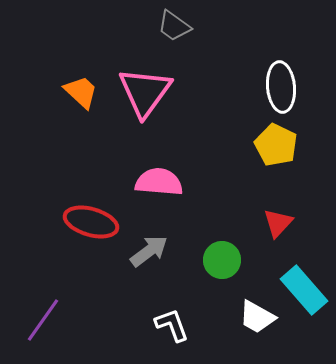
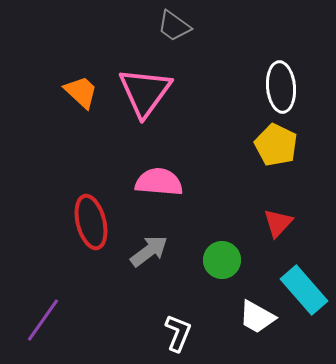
red ellipse: rotated 60 degrees clockwise
white L-shape: moved 6 px right, 8 px down; rotated 42 degrees clockwise
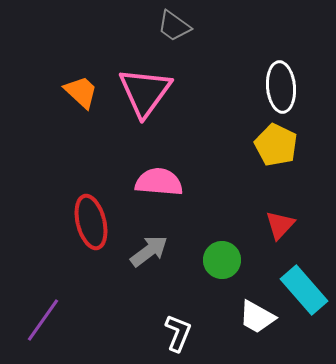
red triangle: moved 2 px right, 2 px down
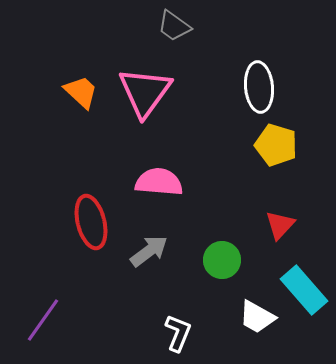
white ellipse: moved 22 px left
yellow pentagon: rotated 9 degrees counterclockwise
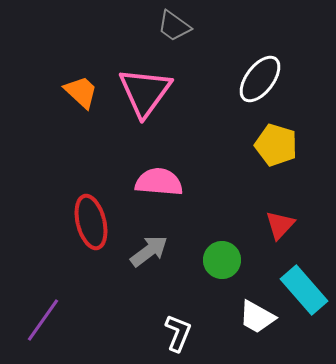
white ellipse: moved 1 px right, 8 px up; rotated 42 degrees clockwise
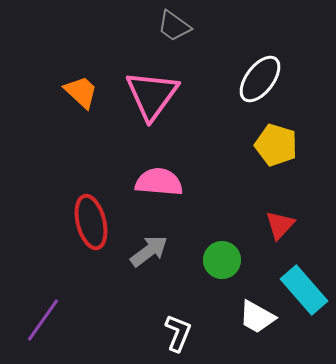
pink triangle: moved 7 px right, 3 px down
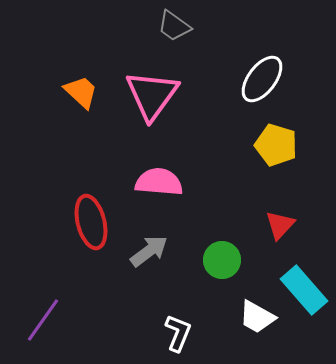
white ellipse: moved 2 px right
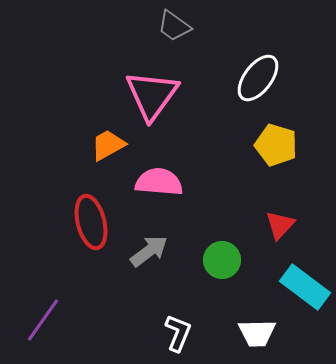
white ellipse: moved 4 px left, 1 px up
orange trapezoid: moved 27 px right, 53 px down; rotated 72 degrees counterclockwise
cyan rectangle: moved 1 px right, 3 px up; rotated 12 degrees counterclockwise
white trapezoid: moved 16 px down; rotated 30 degrees counterclockwise
